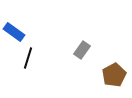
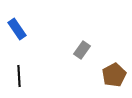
blue rectangle: moved 3 px right, 3 px up; rotated 20 degrees clockwise
black line: moved 9 px left, 18 px down; rotated 20 degrees counterclockwise
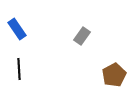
gray rectangle: moved 14 px up
black line: moved 7 px up
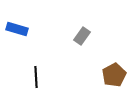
blue rectangle: rotated 40 degrees counterclockwise
black line: moved 17 px right, 8 px down
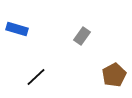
black line: rotated 50 degrees clockwise
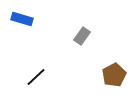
blue rectangle: moved 5 px right, 10 px up
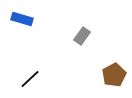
black line: moved 6 px left, 2 px down
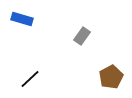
brown pentagon: moved 3 px left, 2 px down
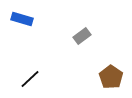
gray rectangle: rotated 18 degrees clockwise
brown pentagon: rotated 10 degrees counterclockwise
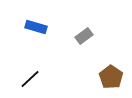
blue rectangle: moved 14 px right, 8 px down
gray rectangle: moved 2 px right
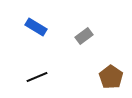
blue rectangle: rotated 15 degrees clockwise
black line: moved 7 px right, 2 px up; rotated 20 degrees clockwise
